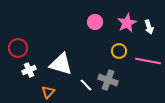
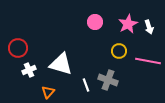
pink star: moved 1 px right, 1 px down
white line: rotated 24 degrees clockwise
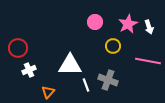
yellow circle: moved 6 px left, 5 px up
white triangle: moved 9 px right, 1 px down; rotated 15 degrees counterclockwise
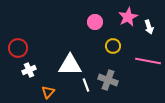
pink star: moved 7 px up
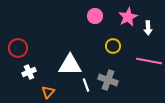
pink circle: moved 6 px up
white arrow: moved 1 px left, 1 px down; rotated 16 degrees clockwise
pink line: moved 1 px right
white cross: moved 2 px down
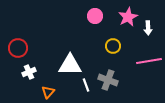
pink line: rotated 20 degrees counterclockwise
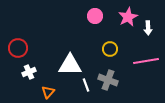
yellow circle: moved 3 px left, 3 px down
pink line: moved 3 px left
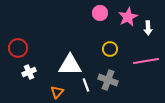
pink circle: moved 5 px right, 3 px up
orange triangle: moved 9 px right
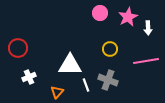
white cross: moved 5 px down
